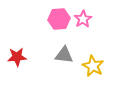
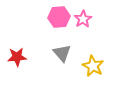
pink hexagon: moved 2 px up
gray triangle: moved 2 px left, 2 px up; rotated 42 degrees clockwise
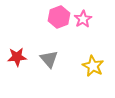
pink hexagon: rotated 15 degrees counterclockwise
gray triangle: moved 13 px left, 6 px down
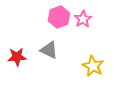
gray triangle: moved 9 px up; rotated 24 degrees counterclockwise
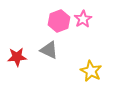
pink hexagon: moved 4 px down
yellow star: moved 2 px left, 5 px down
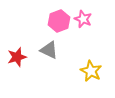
pink star: rotated 18 degrees counterclockwise
red star: rotated 12 degrees counterclockwise
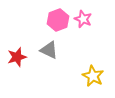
pink hexagon: moved 1 px left, 1 px up
yellow star: moved 2 px right, 5 px down
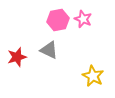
pink hexagon: rotated 10 degrees clockwise
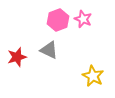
pink hexagon: rotated 10 degrees counterclockwise
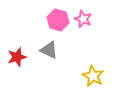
pink hexagon: rotated 25 degrees counterclockwise
